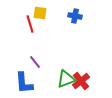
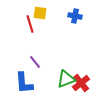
red cross: moved 2 px down
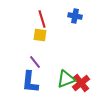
yellow square: moved 22 px down
red line: moved 12 px right, 5 px up
blue L-shape: moved 6 px right, 1 px up; rotated 10 degrees clockwise
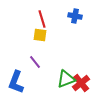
blue L-shape: moved 14 px left; rotated 15 degrees clockwise
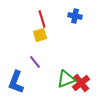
yellow square: rotated 24 degrees counterclockwise
